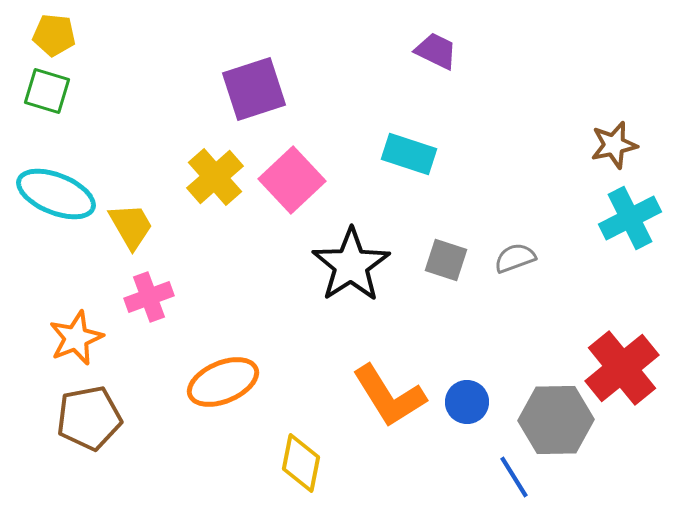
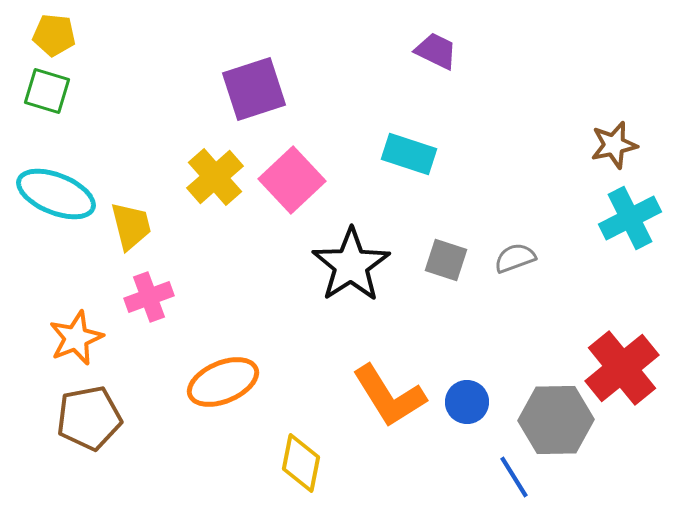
yellow trapezoid: rotated 16 degrees clockwise
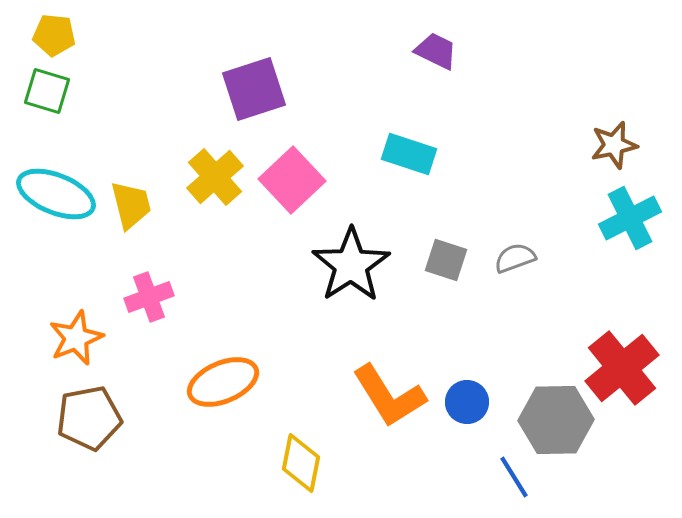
yellow trapezoid: moved 21 px up
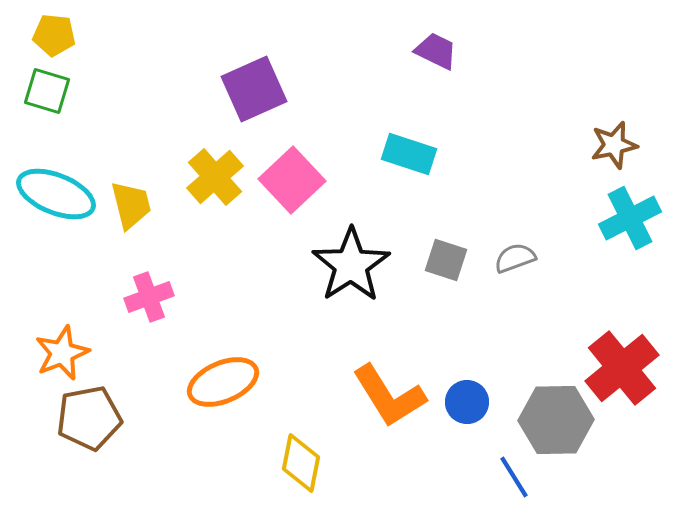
purple square: rotated 6 degrees counterclockwise
orange star: moved 14 px left, 15 px down
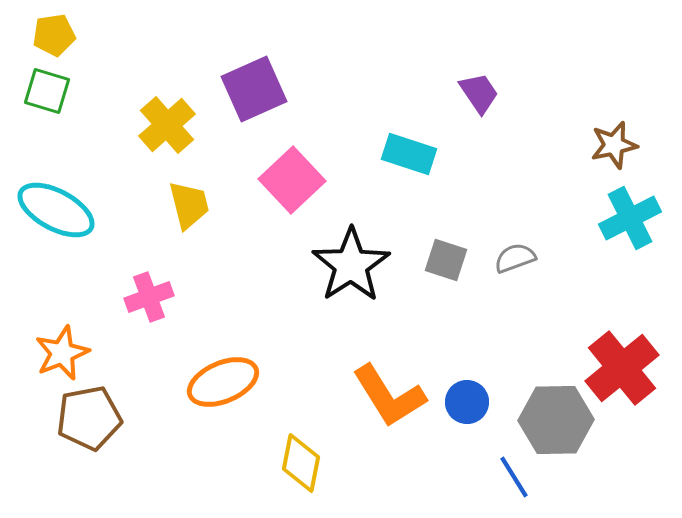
yellow pentagon: rotated 15 degrees counterclockwise
purple trapezoid: moved 43 px right, 42 px down; rotated 30 degrees clockwise
yellow cross: moved 48 px left, 52 px up
cyan ellipse: moved 16 px down; rotated 6 degrees clockwise
yellow trapezoid: moved 58 px right
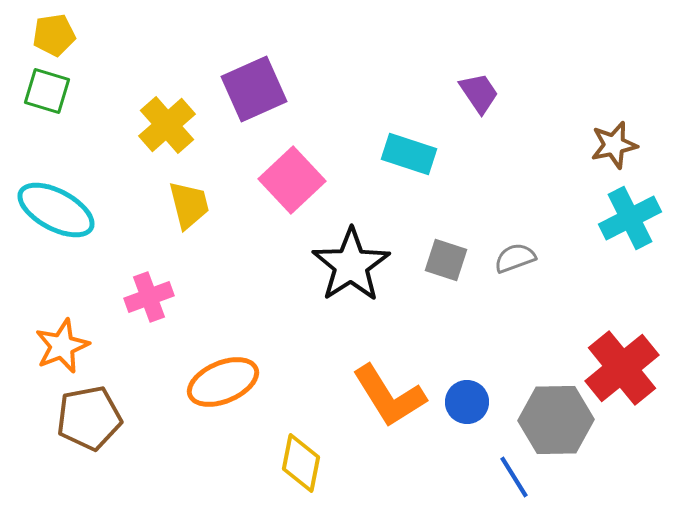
orange star: moved 7 px up
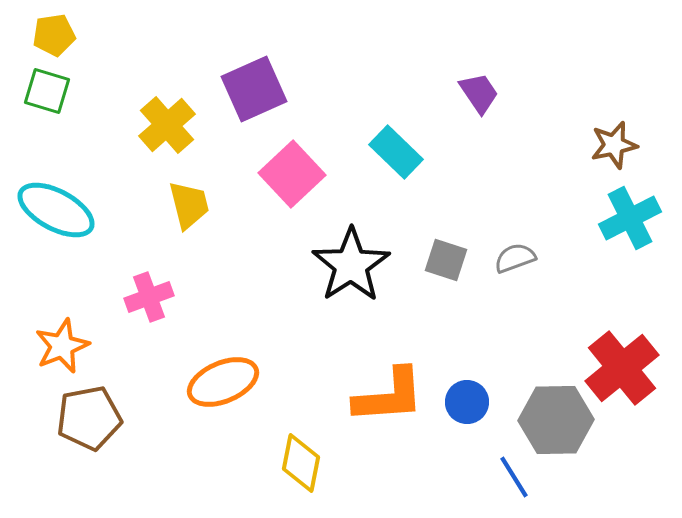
cyan rectangle: moved 13 px left, 2 px up; rotated 26 degrees clockwise
pink square: moved 6 px up
orange L-shape: rotated 62 degrees counterclockwise
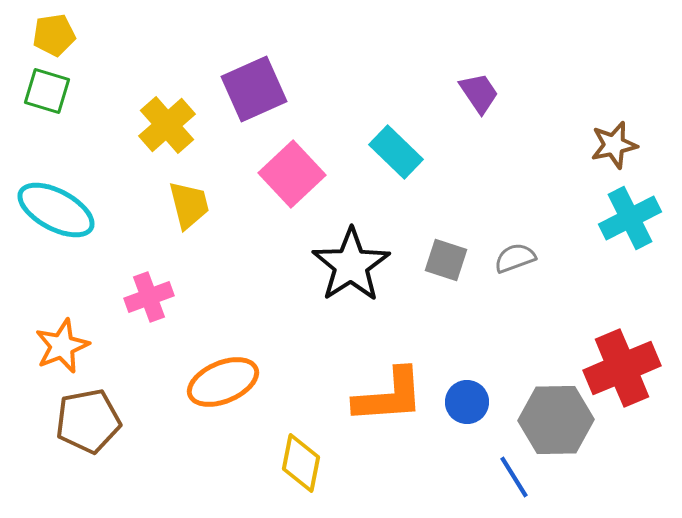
red cross: rotated 16 degrees clockwise
brown pentagon: moved 1 px left, 3 px down
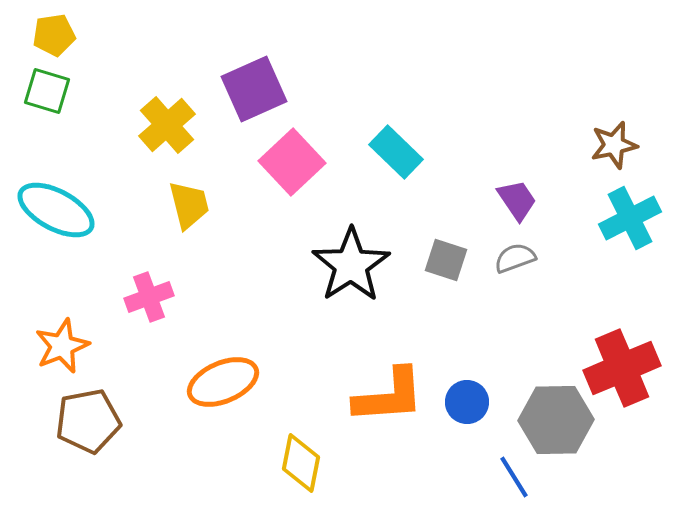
purple trapezoid: moved 38 px right, 107 px down
pink square: moved 12 px up
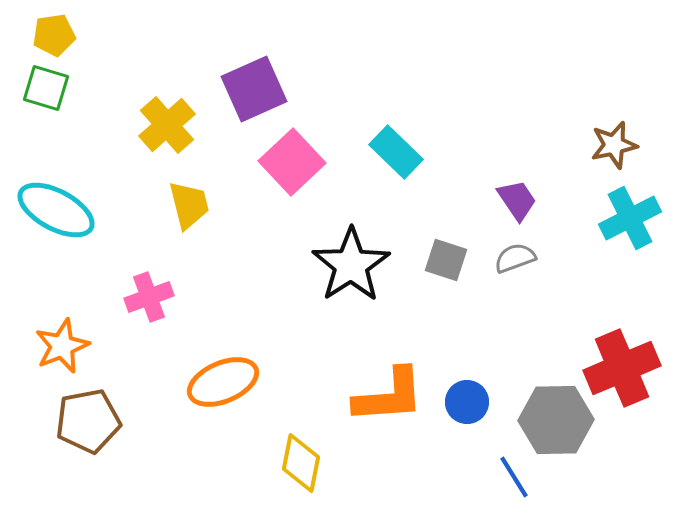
green square: moved 1 px left, 3 px up
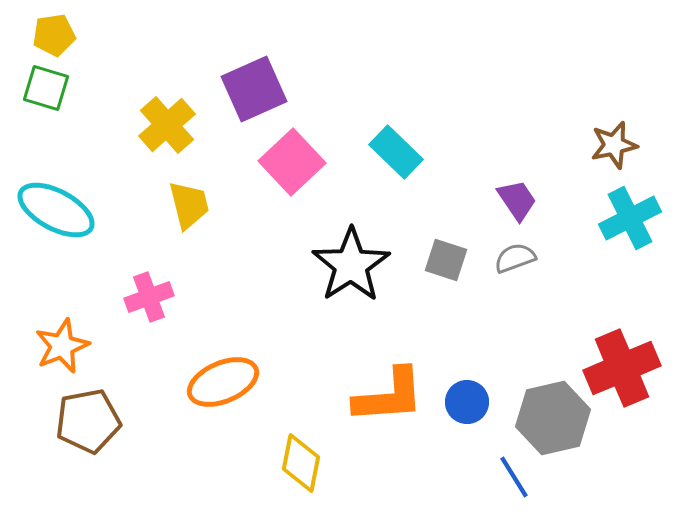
gray hexagon: moved 3 px left, 2 px up; rotated 12 degrees counterclockwise
